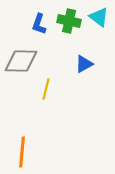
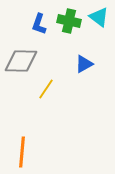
yellow line: rotated 20 degrees clockwise
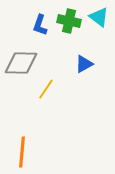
blue L-shape: moved 1 px right, 1 px down
gray diamond: moved 2 px down
